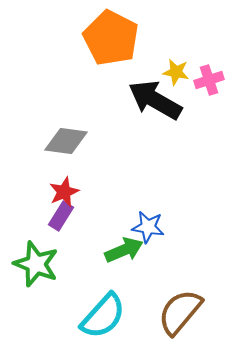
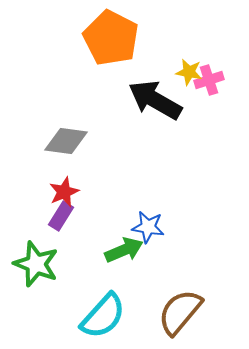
yellow star: moved 13 px right
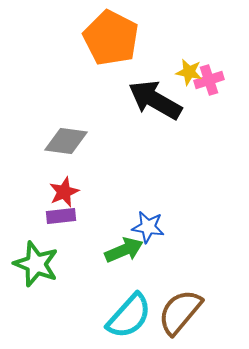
purple rectangle: rotated 52 degrees clockwise
cyan semicircle: moved 26 px right
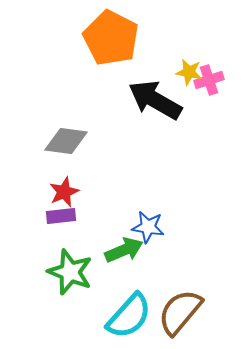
green star: moved 34 px right, 8 px down
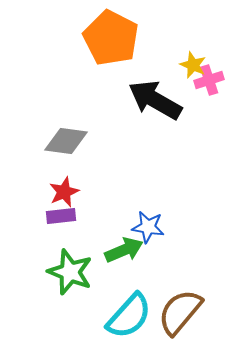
yellow star: moved 4 px right, 7 px up; rotated 12 degrees clockwise
